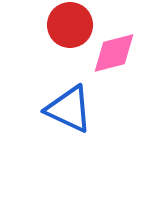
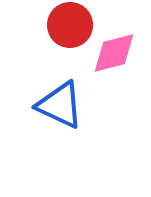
blue triangle: moved 9 px left, 4 px up
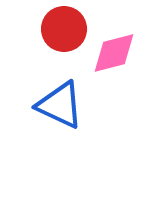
red circle: moved 6 px left, 4 px down
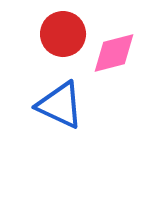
red circle: moved 1 px left, 5 px down
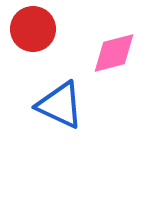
red circle: moved 30 px left, 5 px up
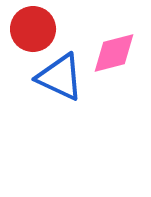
blue triangle: moved 28 px up
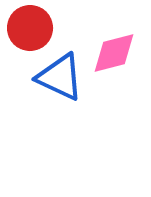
red circle: moved 3 px left, 1 px up
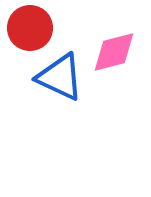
pink diamond: moved 1 px up
